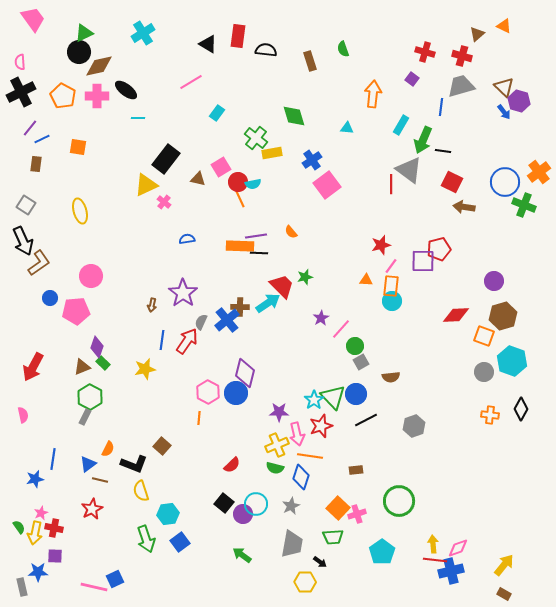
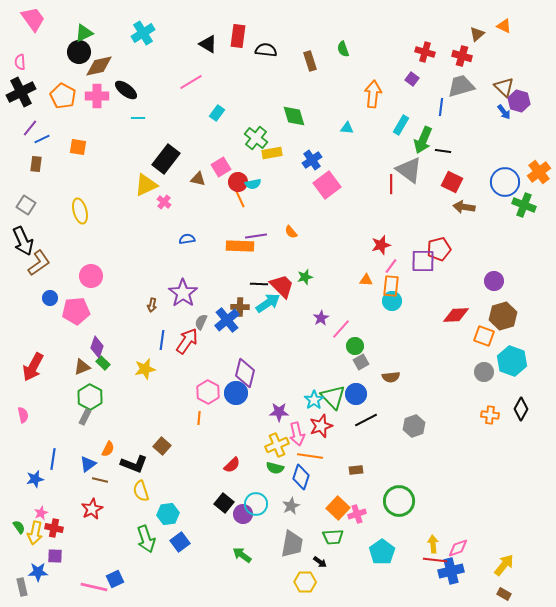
black line at (259, 253): moved 31 px down
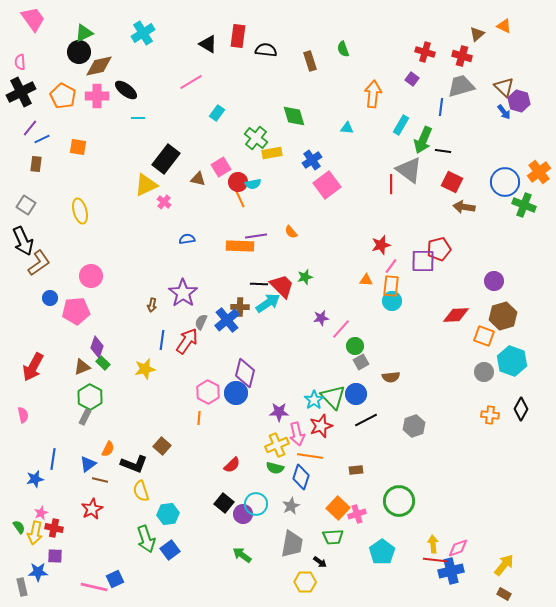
purple star at (321, 318): rotated 21 degrees clockwise
blue square at (180, 542): moved 10 px left, 8 px down
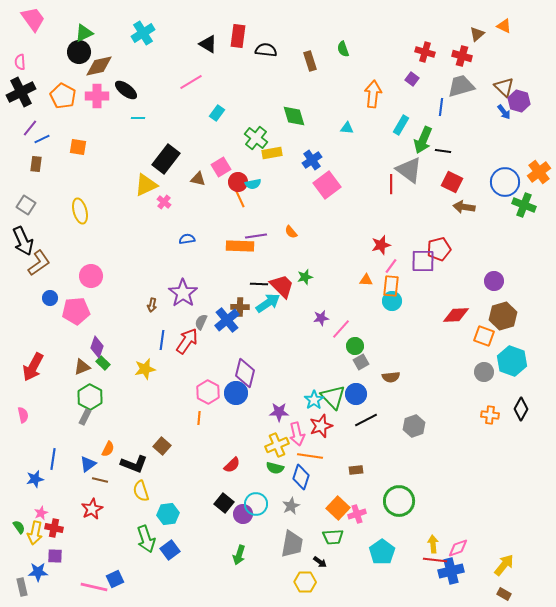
green arrow at (242, 555): moved 3 px left; rotated 108 degrees counterclockwise
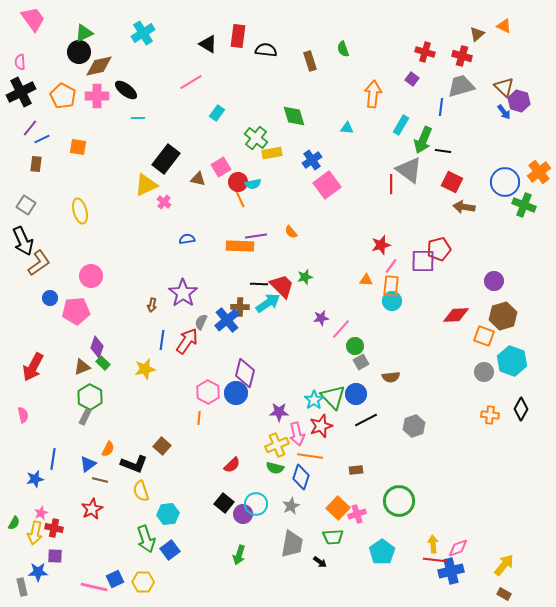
green semicircle at (19, 527): moved 5 px left, 4 px up; rotated 64 degrees clockwise
yellow hexagon at (305, 582): moved 162 px left
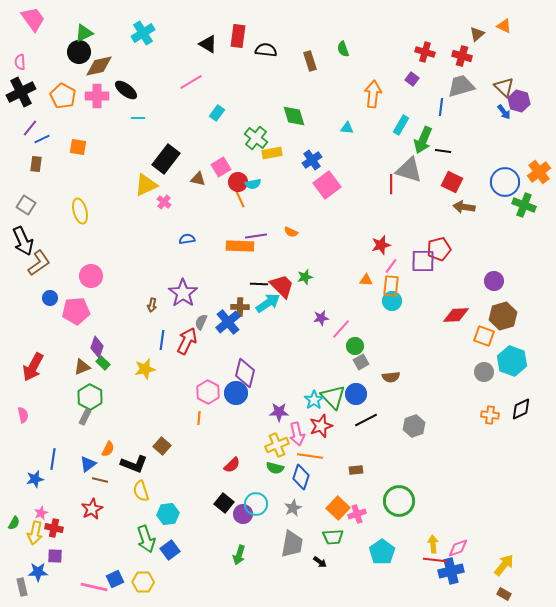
gray triangle at (409, 170): rotated 20 degrees counterclockwise
orange semicircle at (291, 232): rotated 24 degrees counterclockwise
blue cross at (227, 320): moved 1 px right, 2 px down
red arrow at (187, 341): rotated 8 degrees counterclockwise
black diamond at (521, 409): rotated 35 degrees clockwise
gray star at (291, 506): moved 2 px right, 2 px down
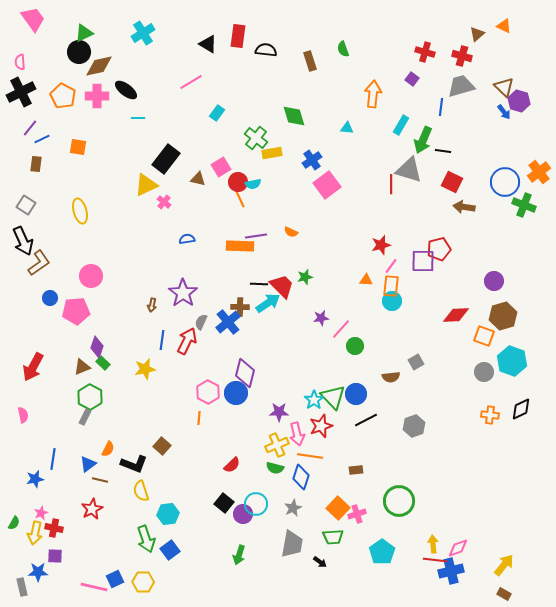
gray square at (361, 362): moved 55 px right
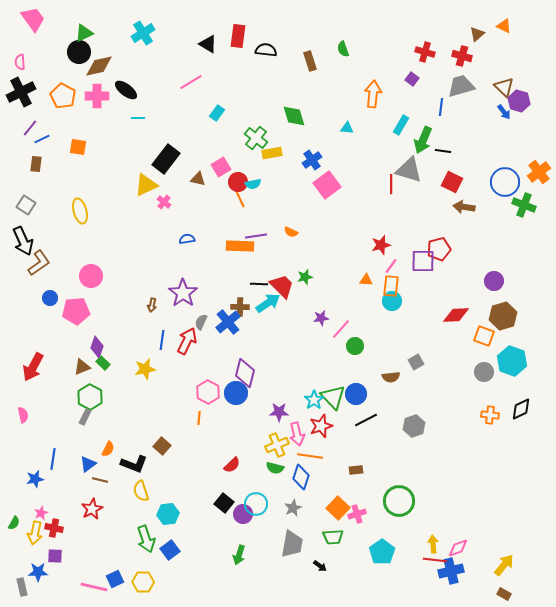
black arrow at (320, 562): moved 4 px down
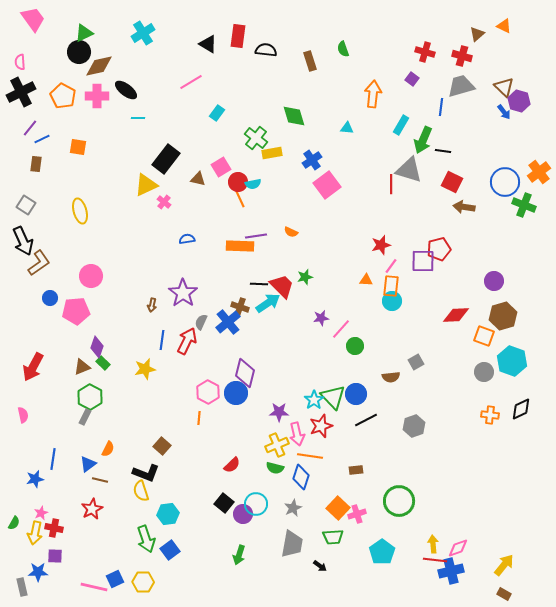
brown cross at (240, 307): rotated 18 degrees clockwise
black L-shape at (134, 464): moved 12 px right, 9 px down
